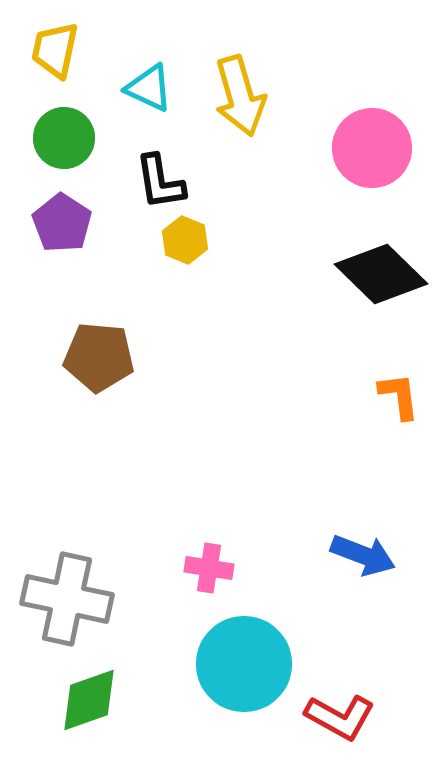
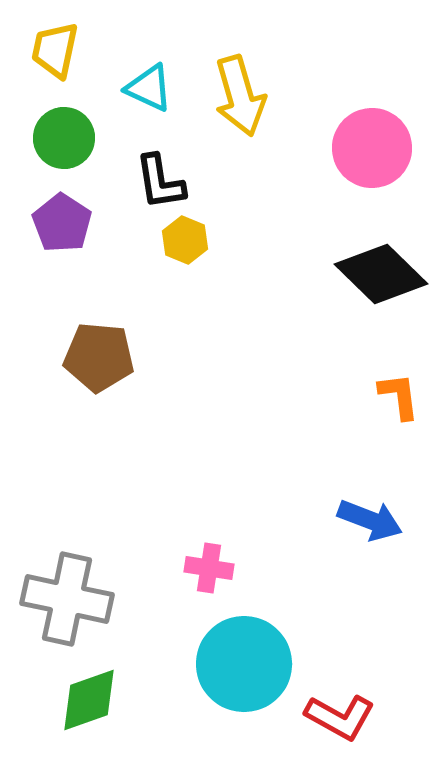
blue arrow: moved 7 px right, 35 px up
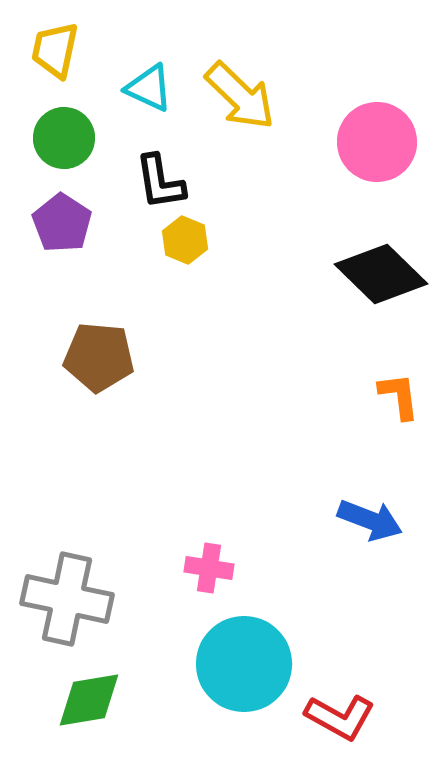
yellow arrow: rotated 30 degrees counterclockwise
pink circle: moved 5 px right, 6 px up
green diamond: rotated 10 degrees clockwise
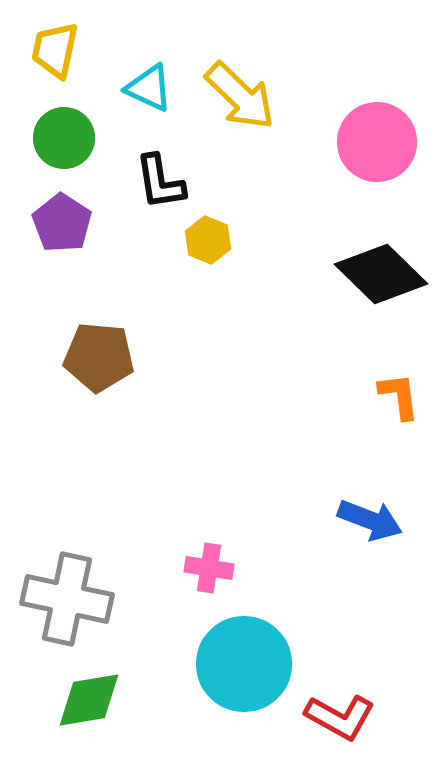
yellow hexagon: moved 23 px right
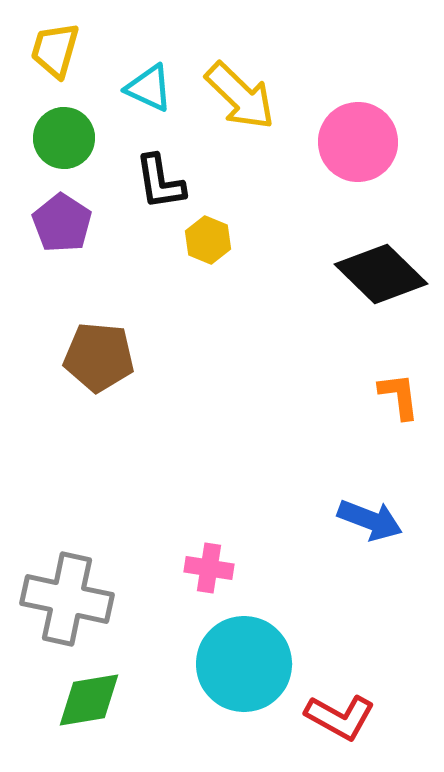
yellow trapezoid: rotated 4 degrees clockwise
pink circle: moved 19 px left
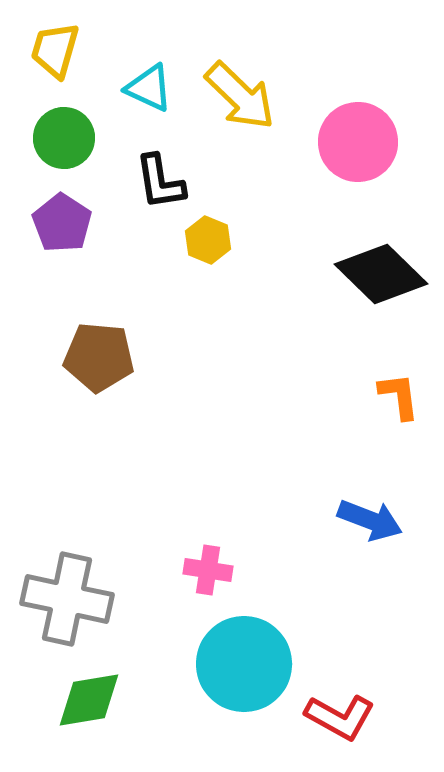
pink cross: moved 1 px left, 2 px down
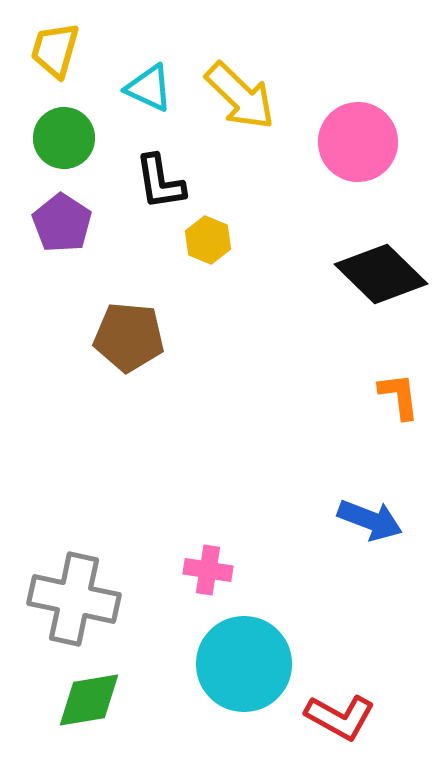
brown pentagon: moved 30 px right, 20 px up
gray cross: moved 7 px right
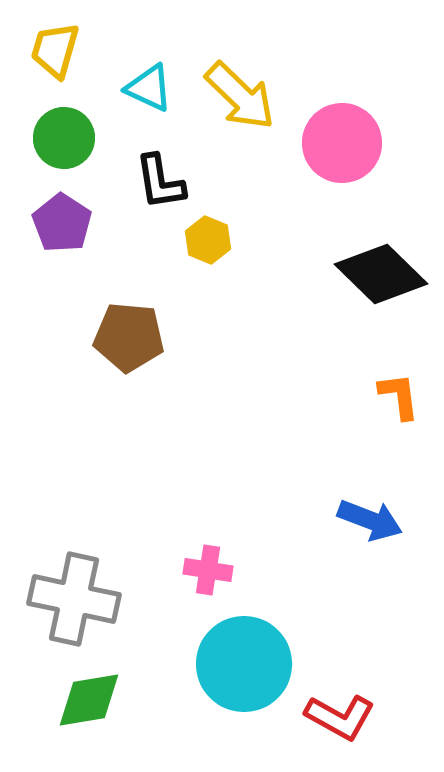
pink circle: moved 16 px left, 1 px down
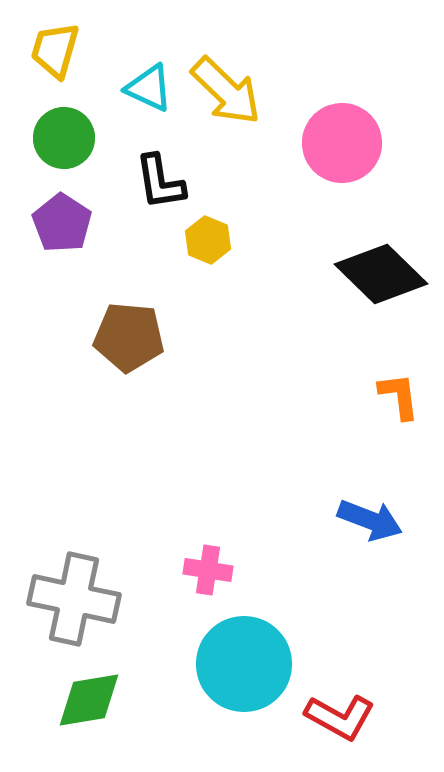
yellow arrow: moved 14 px left, 5 px up
